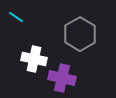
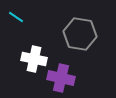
gray hexagon: rotated 20 degrees counterclockwise
purple cross: moved 1 px left
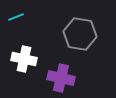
cyan line: rotated 56 degrees counterclockwise
white cross: moved 10 px left
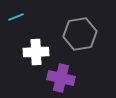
gray hexagon: rotated 20 degrees counterclockwise
white cross: moved 12 px right, 7 px up; rotated 15 degrees counterclockwise
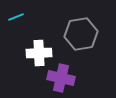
gray hexagon: moved 1 px right
white cross: moved 3 px right, 1 px down
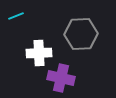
cyan line: moved 1 px up
gray hexagon: rotated 8 degrees clockwise
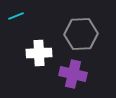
purple cross: moved 12 px right, 4 px up
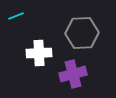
gray hexagon: moved 1 px right, 1 px up
purple cross: rotated 28 degrees counterclockwise
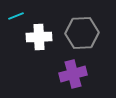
white cross: moved 16 px up
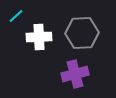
cyan line: rotated 21 degrees counterclockwise
purple cross: moved 2 px right
